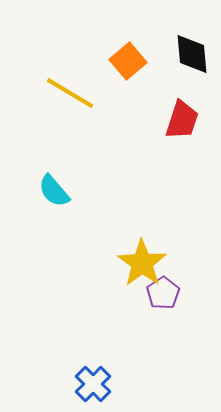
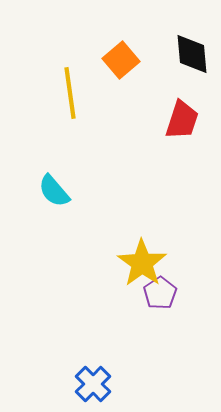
orange square: moved 7 px left, 1 px up
yellow line: rotated 51 degrees clockwise
purple pentagon: moved 3 px left
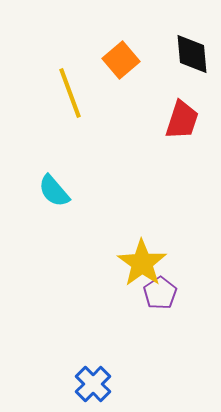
yellow line: rotated 12 degrees counterclockwise
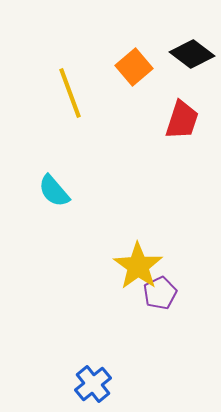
black diamond: rotated 48 degrees counterclockwise
orange square: moved 13 px right, 7 px down
yellow star: moved 4 px left, 3 px down
purple pentagon: rotated 8 degrees clockwise
blue cross: rotated 6 degrees clockwise
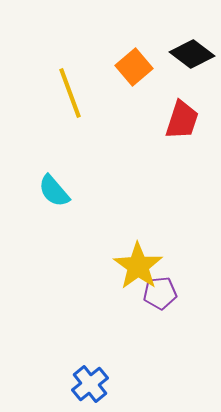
purple pentagon: rotated 20 degrees clockwise
blue cross: moved 3 px left
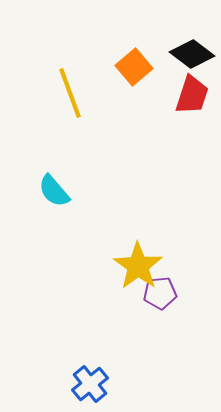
red trapezoid: moved 10 px right, 25 px up
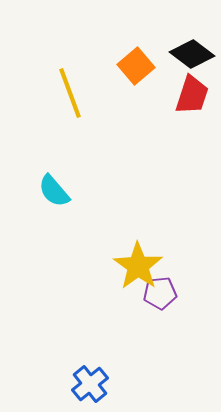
orange square: moved 2 px right, 1 px up
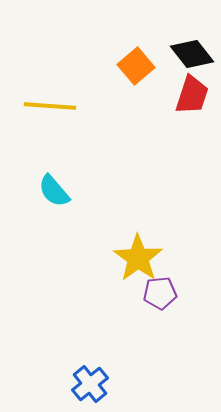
black diamond: rotated 15 degrees clockwise
yellow line: moved 20 px left, 13 px down; rotated 66 degrees counterclockwise
yellow star: moved 8 px up
